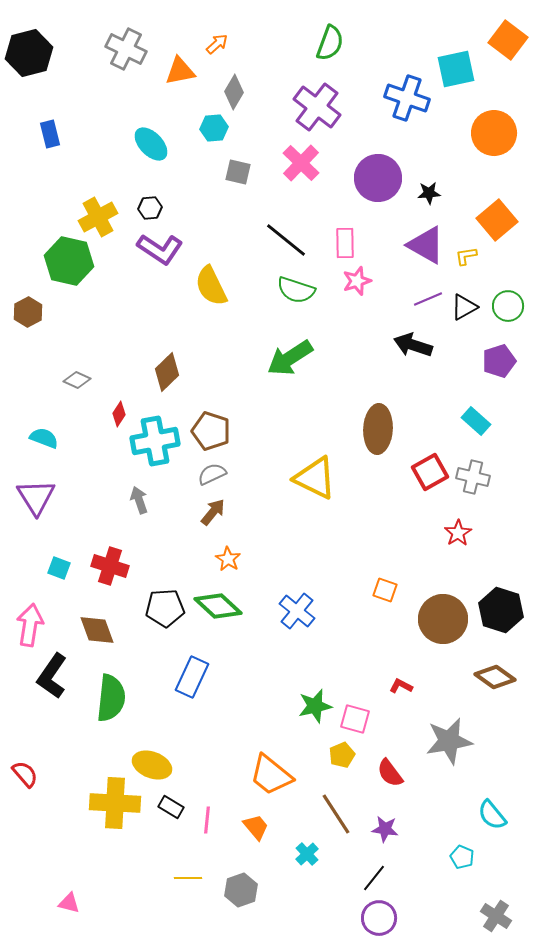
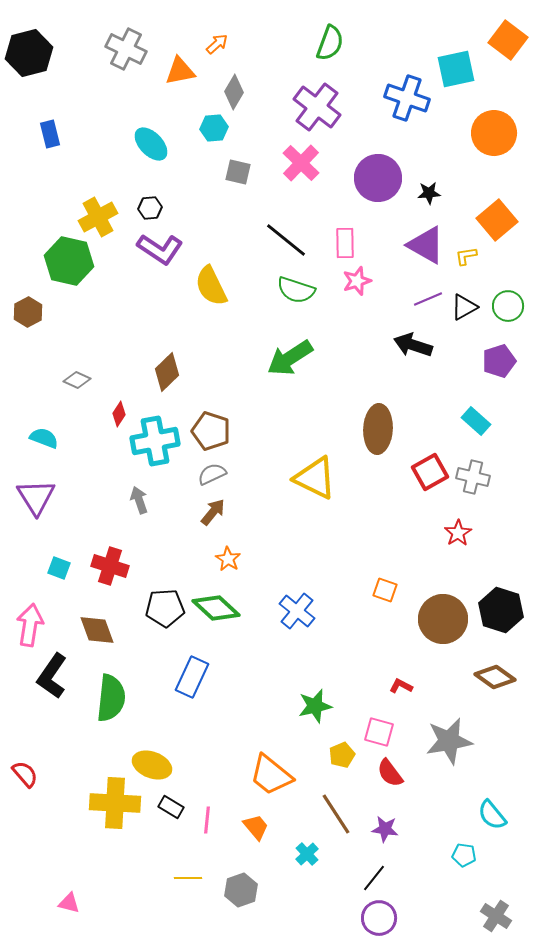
green diamond at (218, 606): moved 2 px left, 2 px down
pink square at (355, 719): moved 24 px right, 13 px down
cyan pentagon at (462, 857): moved 2 px right, 2 px up; rotated 15 degrees counterclockwise
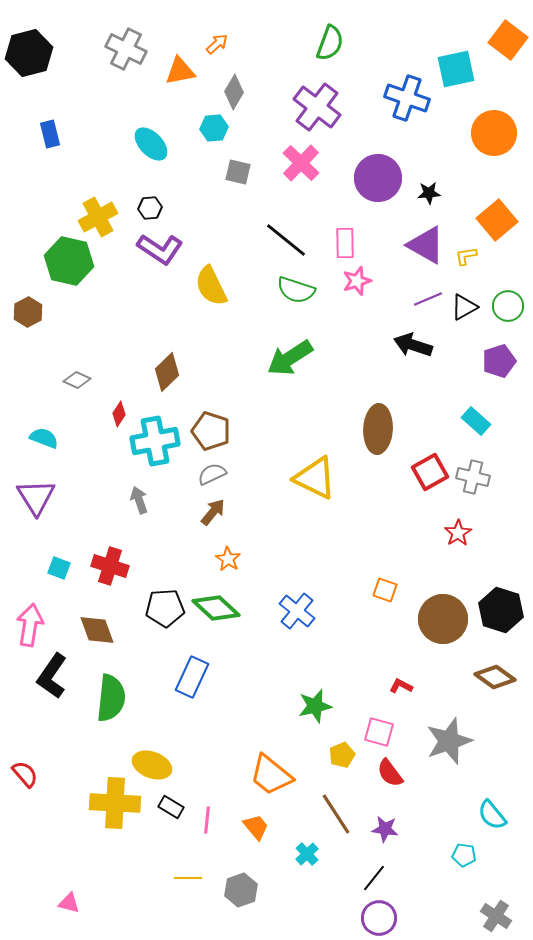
gray star at (449, 741): rotated 9 degrees counterclockwise
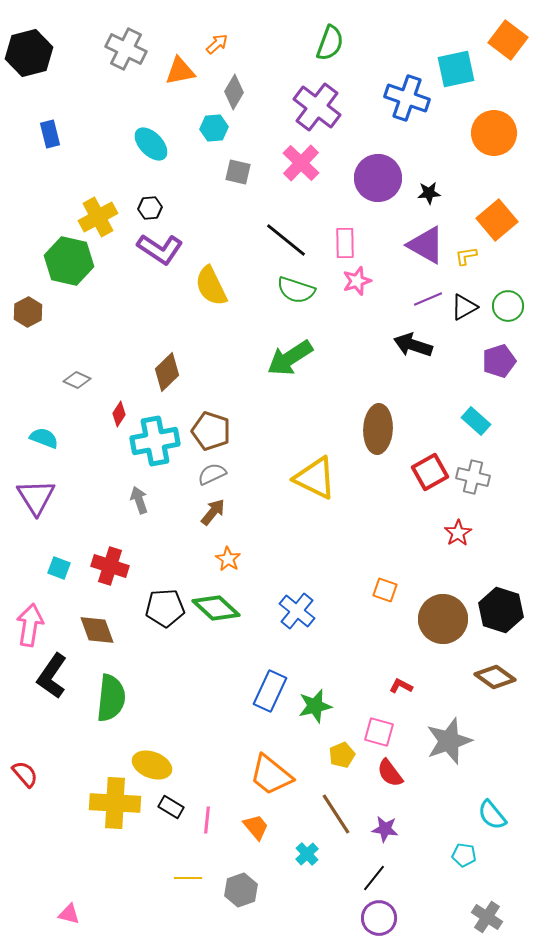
blue rectangle at (192, 677): moved 78 px right, 14 px down
pink triangle at (69, 903): moved 11 px down
gray cross at (496, 916): moved 9 px left, 1 px down
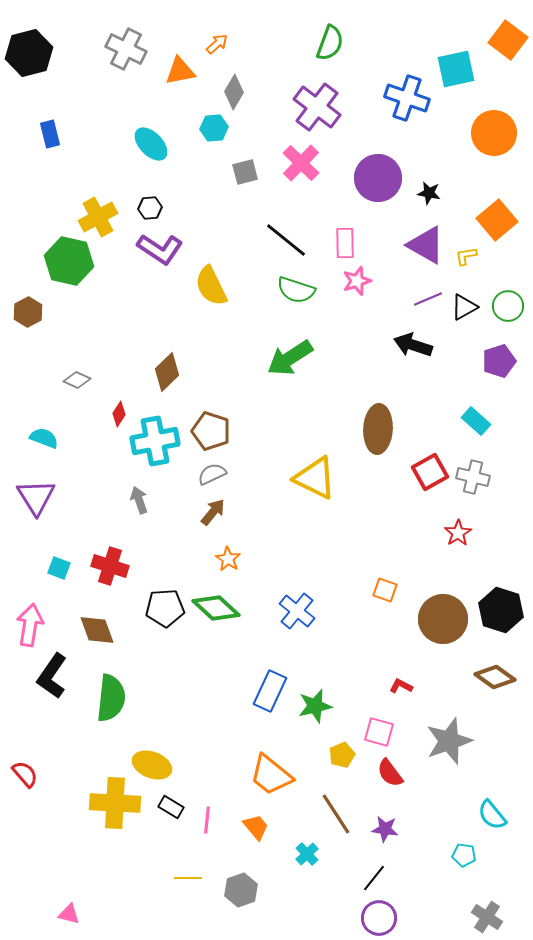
gray square at (238, 172): moved 7 px right; rotated 28 degrees counterclockwise
black star at (429, 193): rotated 15 degrees clockwise
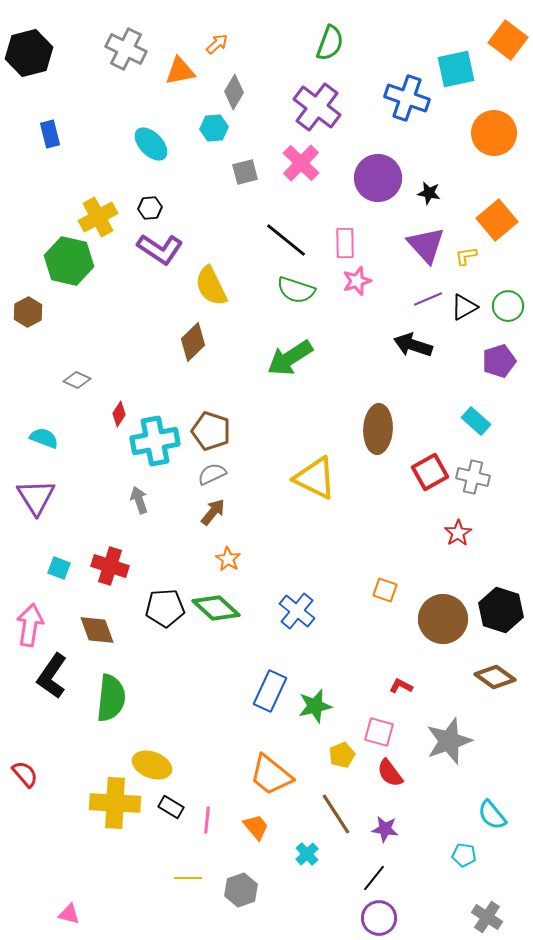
purple triangle at (426, 245): rotated 18 degrees clockwise
brown diamond at (167, 372): moved 26 px right, 30 px up
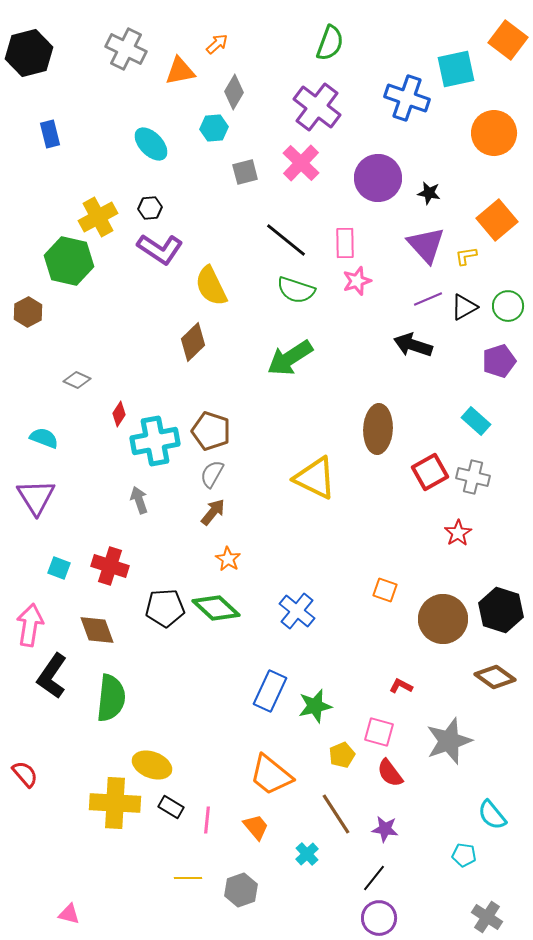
gray semicircle at (212, 474): rotated 36 degrees counterclockwise
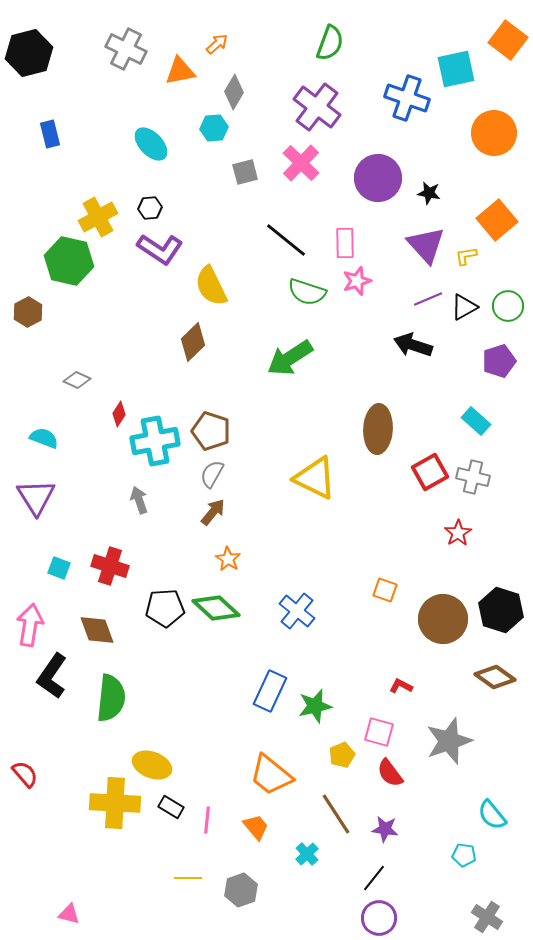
green semicircle at (296, 290): moved 11 px right, 2 px down
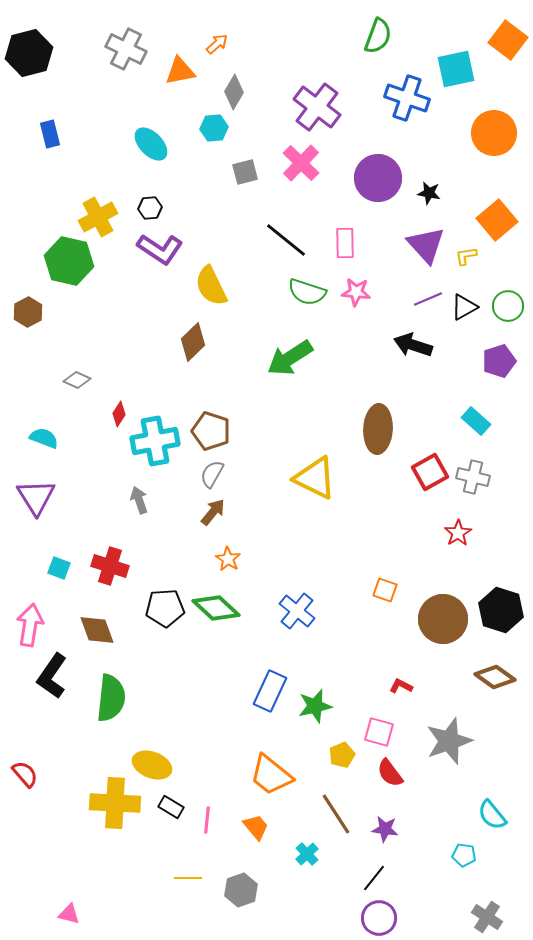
green semicircle at (330, 43): moved 48 px right, 7 px up
pink star at (357, 281): moved 1 px left, 11 px down; rotated 24 degrees clockwise
